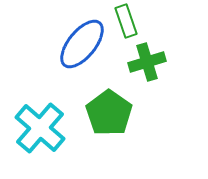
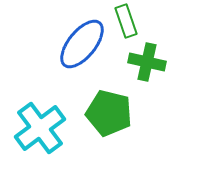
green cross: rotated 30 degrees clockwise
green pentagon: rotated 21 degrees counterclockwise
cyan cross: rotated 12 degrees clockwise
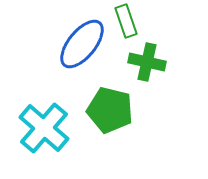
green pentagon: moved 1 px right, 3 px up
cyan cross: moved 4 px right; rotated 12 degrees counterclockwise
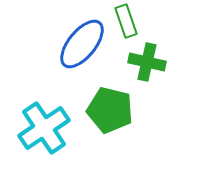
cyan cross: rotated 15 degrees clockwise
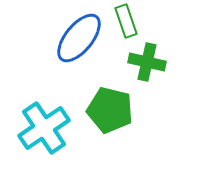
blue ellipse: moved 3 px left, 6 px up
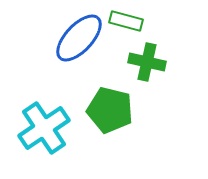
green rectangle: rotated 56 degrees counterclockwise
blue ellipse: rotated 4 degrees clockwise
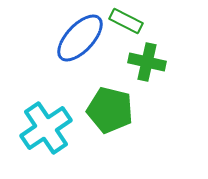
green rectangle: rotated 12 degrees clockwise
blue ellipse: moved 1 px right
cyan cross: moved 2 px right
